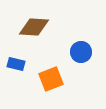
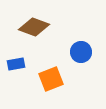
brown diamond: rotated 16 degrees clockwise
blue rectangle: rotated 24 degrees counterclockwise
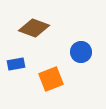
brown diamond: moved 1 px down
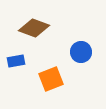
blue rectangle: moved 3 px up
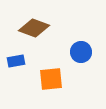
orange square: rotated 15 degrees clockwise
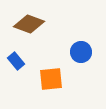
brown diamond: moved 5 px left, 4 px up
blue rectangle: rotated 60 degrees clockwise
